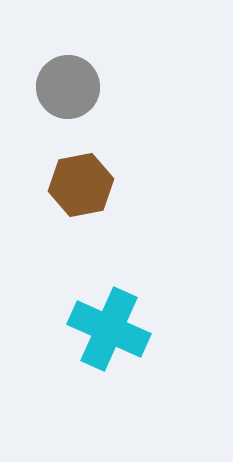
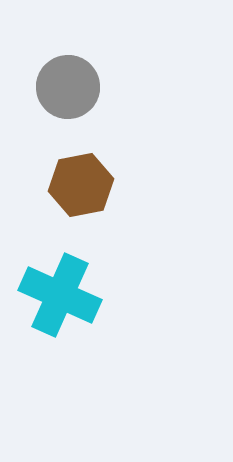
cyan cross: moved 49 px left, 34 px up
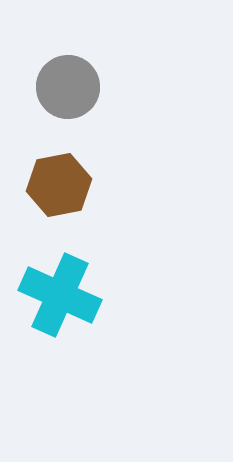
brown hexagon: moved 22 px left
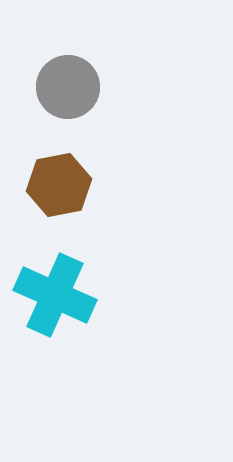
cyan cross: moved 5 px left
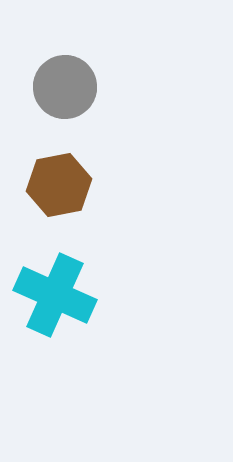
gray circle: moved 3 px left
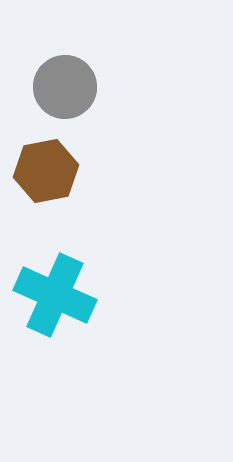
brown hexagon: moved 13 px left, 14 px up
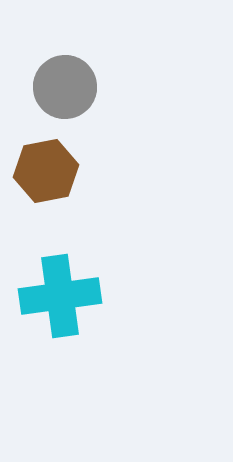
cyan cross: moved 5 px right, 1 px down; rotated 32 degrees counterclockwise
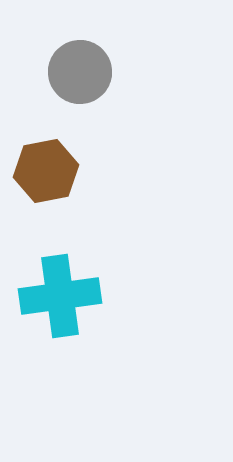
gray circle: moved 15 px right, 15 px up
